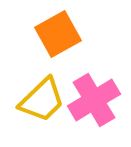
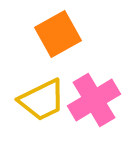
yellow trapezoid: rotated 18 degrees clockwise
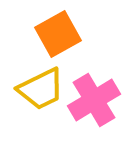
yellow trapezoid: moved 1 px left, 11 px up
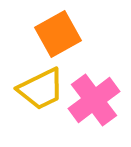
pink cross: rotated 6 degrees counterclockwise
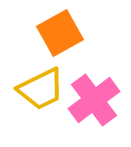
orange square: moved 2 px right, 1 px up
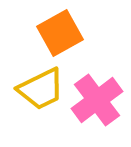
pink cross: moved 3 px right
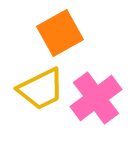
pink cross: moved 1 px left, 2 px up
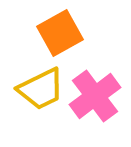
pink cross: moved 1 px left, 2 px up
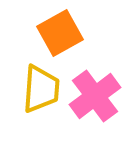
yellow trapezoid: rotated 60 degrees counterclockwise
